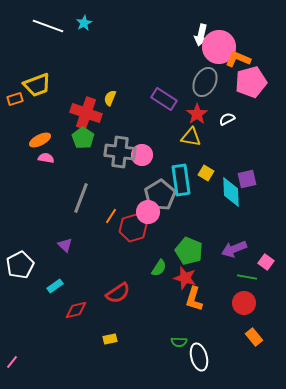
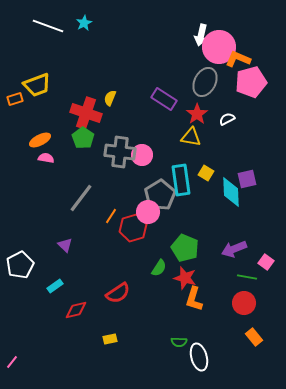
gray line at (81, 198): rotated 16 degrees clockwise
green pentagon at (189, 251): moved 4 px left, 3 px up
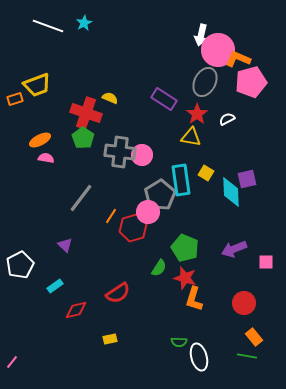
pink circle at (219, 47): moved 1 px left, 3 px down
yellow semicircle at (110, 98): rotated 91 degrees clockwise
pink square at (266, 262): rotated 35 degrees counterclockwise
green line at (247, 277): moved 79 px down
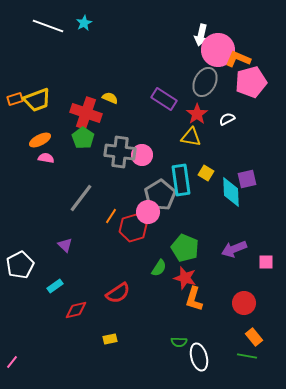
yellow trapezoid at (37, 85): moved 15 px down
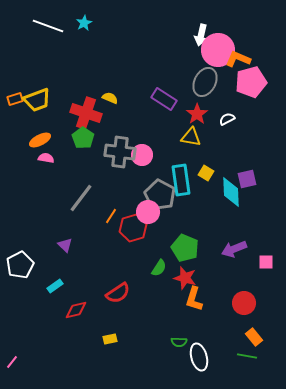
gray pentagon at (160, 195): rotated 12 degrees counterclockwise
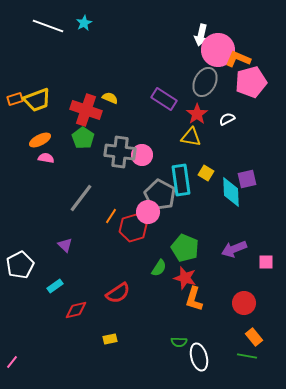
red cross at (86, 113): moved 3 px up
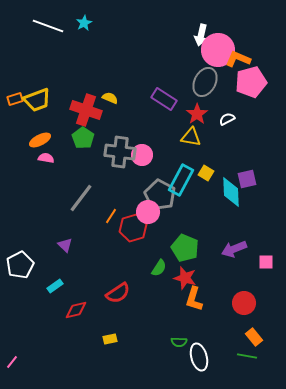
cyan rectangle at (181, 180): rotated 36 degrees clockwise
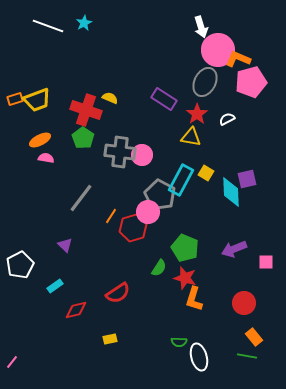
white arrow at (201, 35): moved 8 px up; rotated 30 degrees counterclockwise
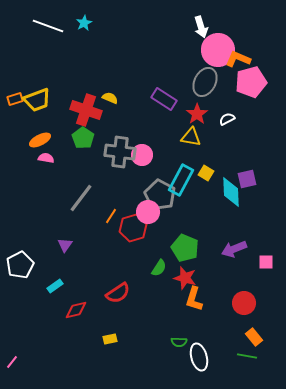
purple triangle at (65, 245): rotated 21 degrees clockwise
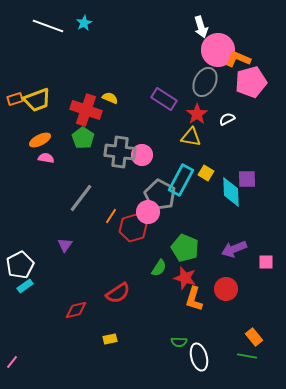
purple square at (247, 179): rotated 12 degrees clockwise
cyan rectangle at (55, 286): moved 30 px left
red circle at (244, 303): moved 18 px left, 14 px up
